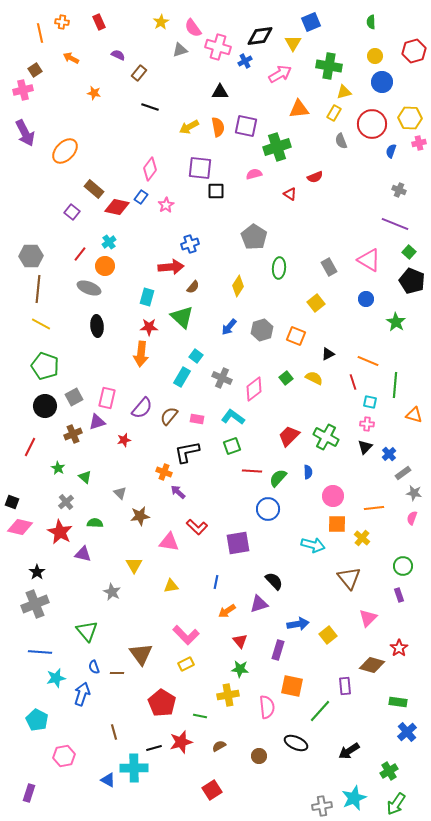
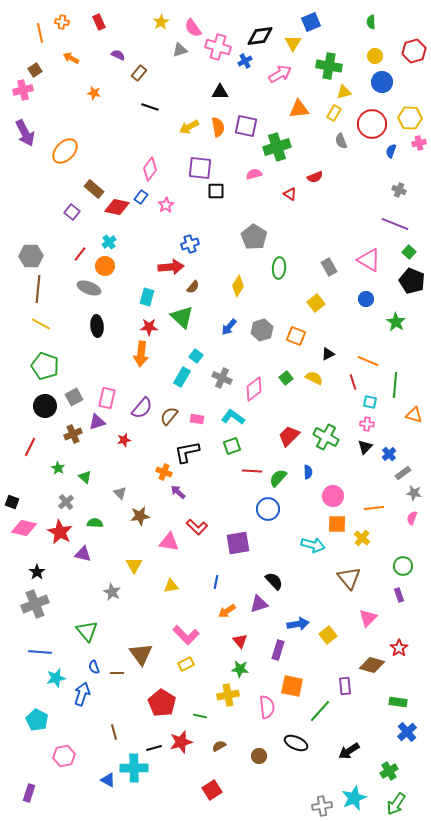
pink diamond at (20, 527): moved 4 px right, 1 px down
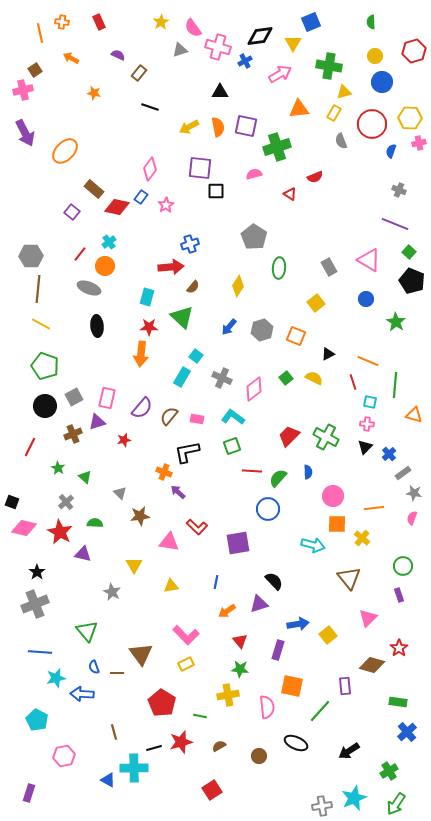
blue arrow at (82, 694): rotated 105 degrees counterclockwise
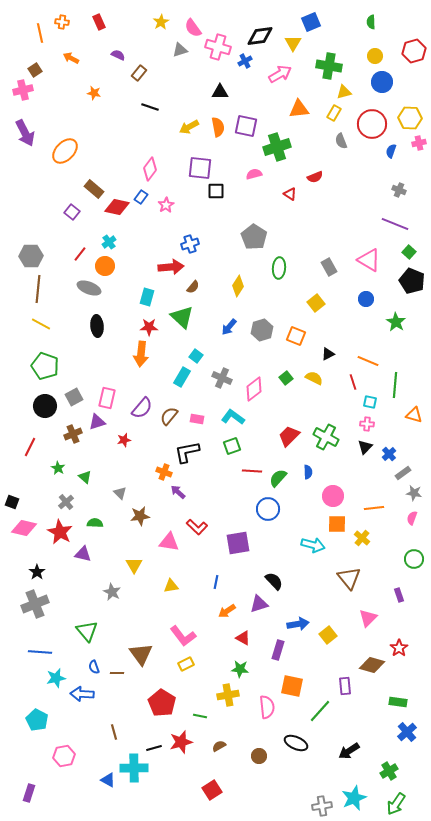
green circle at (403, 566): moved 11 px right, 7 px up
pink L-shape at (186, 635): moved 3 px left, 1 px down; rotated 8 degrees clockwise
red triangle at (240, 641): moved 3 px right, 3 px up; rotated 21 degrees counterclockwise
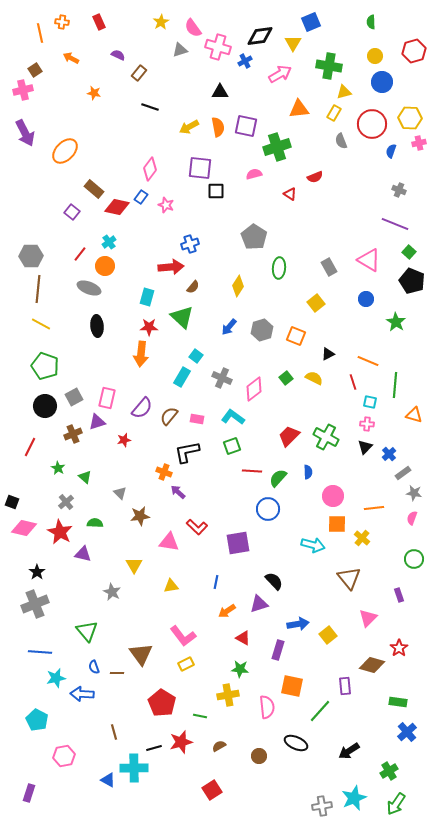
pink star at (166, 205): rotated 21 degrees counterclockwise
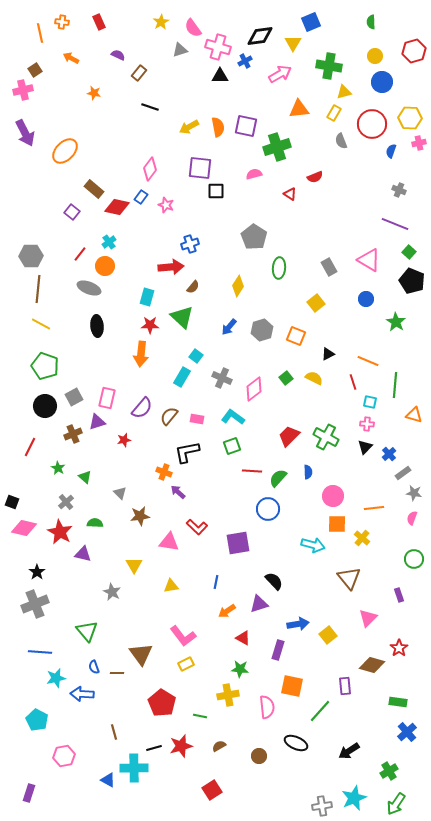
black triangle at (220, 92): moved 16 px up
red star at (149, 327): moved 1 px right, 2 px up
red star at (181, 742): moved 4 px down
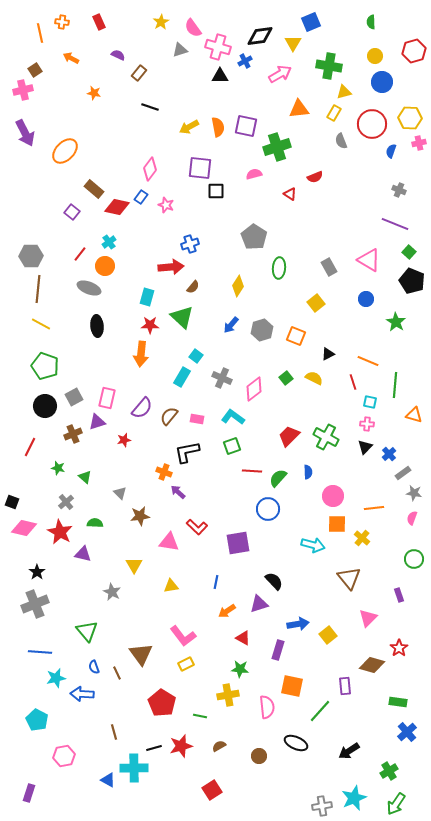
blue arrow at (229, 327): moved 2 px right, 2 px up
green star at (58, 468): rotated 16 degrees counterclockwise
brown line at (117, 673): rotated 64 degrees clockwise
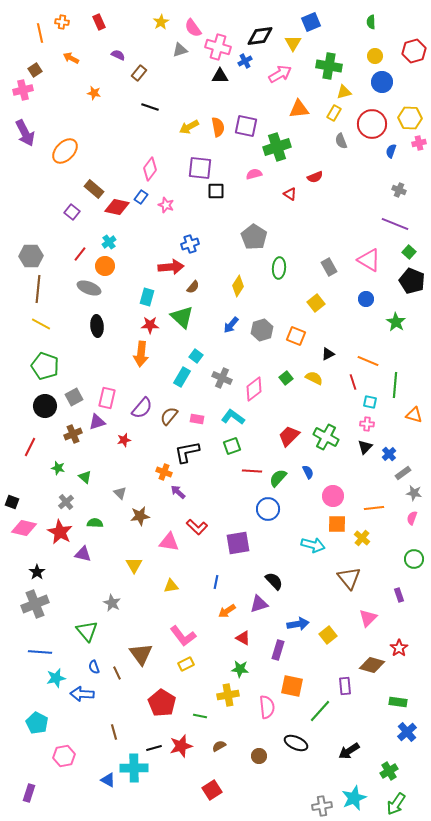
blue semicircle at (308, 472): rotated 24 degrees counterclockwise
gray star at (112, 592): moved 11 px down
cyan pentagon at (37, 720): moved 3 px down
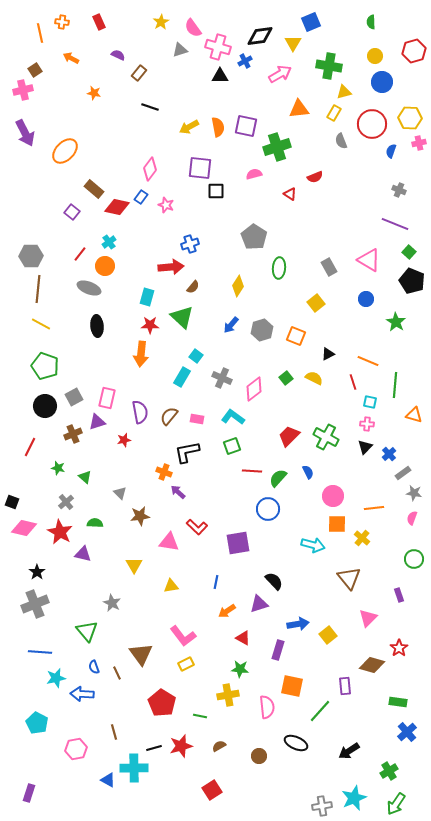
purple semicircle at (142, 408): moved 2 px left, 4 px down; rotated 50 degrees counterclockwise
pink hexagon at (64, 756): moved 12 px right, 7 px up
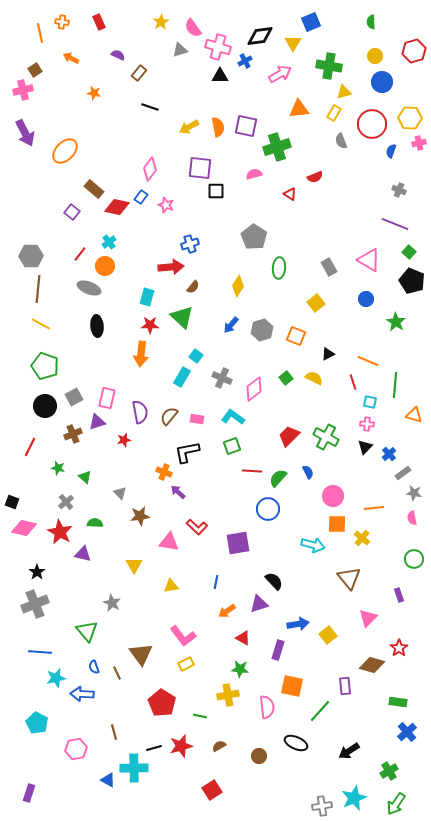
pink semicircle at (412, 518): rotated 32 degrees counterclockwise
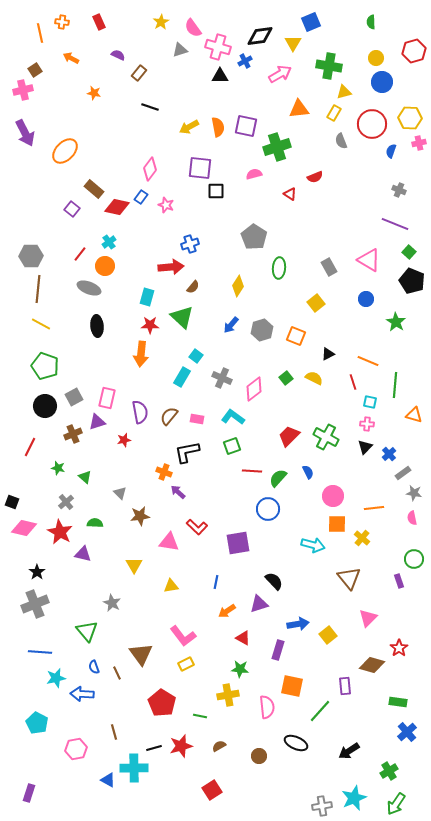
yellow circle at (375, 56): moved 1 px right, 2 px down
purple square at (72, 212): moved 3 px up
purple rectangle at (399, 595): moved 14 px up
